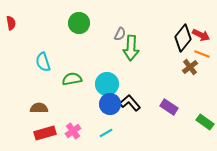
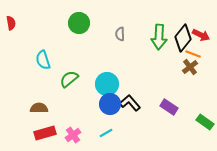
gray semicircle: rotated 152 degrees clockwise
green arrow: moved 28 px right, 11 px up
orange line: moved 9 px left
cyan semicircle: moved 2 px up
green semicircle: moved 3 px left; rotated 30 degrees counterclockwise
pink cross: moved 4 px down
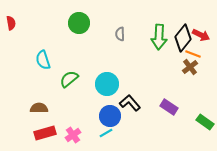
blue circle: moved 12 px down
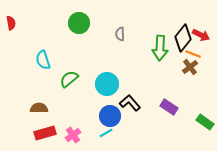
green arrow: moved 1 px right, 11 px down
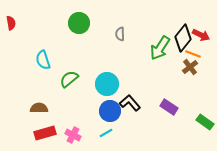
green arrow: rotated 30 degrees clockwise
blue circle: moved 5 px up
pink cross: rotated 28 degrees counterclockwise
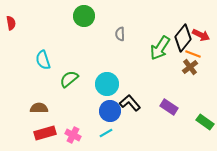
green circle: moved 5 px right, 7 px up
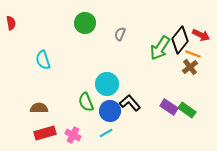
green circle: moved 1 px right, 7 px down
gray semicircle: rotated 24 degrees clockwise
black diamond: moved 3 px left, 2 px down
green semicircle: moved 17 px right, 23 px down; rotated 72 degrees counterclockwise
green rectangle: moved 18 px left, 12 px up
